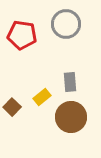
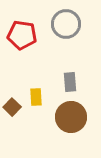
yellow rectangle: moved 6 px left; rotated 54 degrees counterclockwise
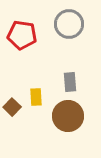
gray circle: moved 3 px right
brown circle: moved 3 px left, 1 px up
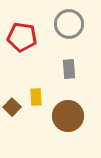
red pentagon: moved 2 px down
gray rectangle: moved 1 px left, 13 px up
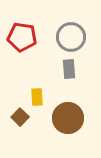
gray circle: moved 2 px right, 13 px down
yellow rectangle: moved 1 px right
brown square: moved 8 px right, 10 px down
brown circle: moved 2 px down
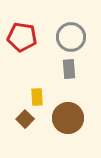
brown square: moved 5 px right, 2 px down
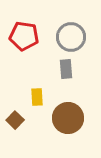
red pentagon: moved 2 px right, 1 px up
gray rectangle: moved 3 px left
brown square: moved 10 px left, 1 px down
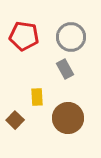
gray rectangle: moved 1 px left; rotated 24 degrees counterclockwise
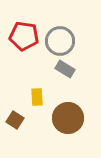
gray circle: moved 11 px left, 4 px down
gray rectangle: rotated 30 degrees counterclockwise
brown square: rotated 12 degrees counterclockwise
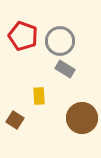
red pentagon: moved 1 px left; rotated 12 degrees clockwise
yellow rectangle: moved 2 px right, 1 px up
brown circle: moved 14 px right
